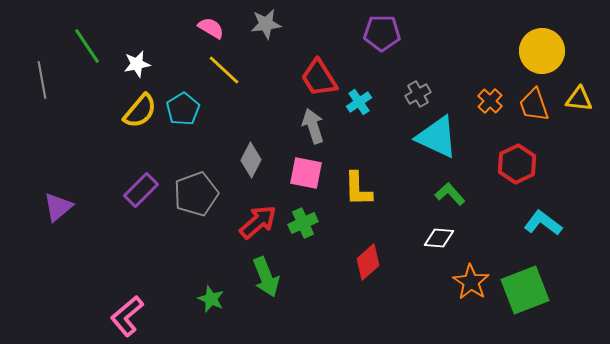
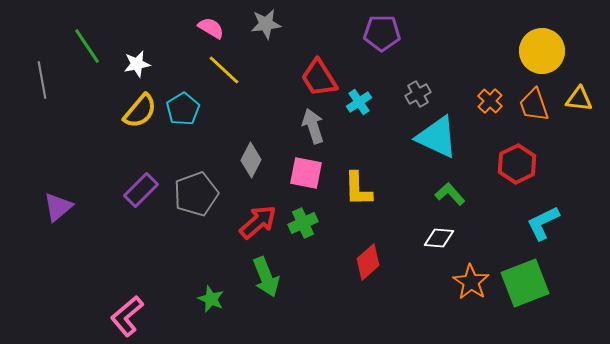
cyan L-shape: rotated 63 degrees counterclockwise
green square: moved 7 px up
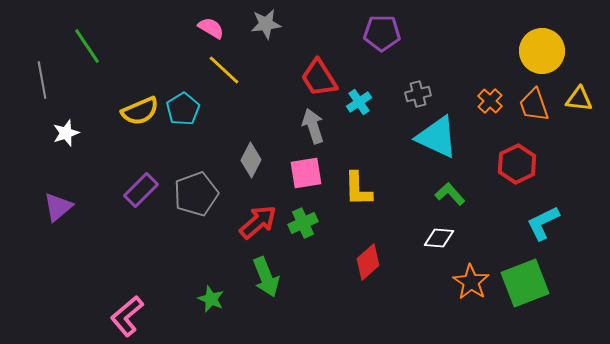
white star: moved 71 px left, 69 px down; rotated 8 degrees counterclockwise
gray cross: rotated 15 degrees clockwise
yellow semicircle: rotated 27 degrees clockwise
pink square: rotated 20 degrees counterclockwise
